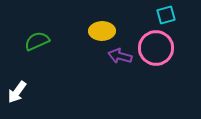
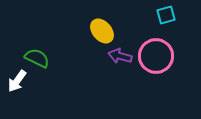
yellow ellipse: rotated 50 degrees clockwise
green semicircle: moved 17 px down; rotated 50 degrees clockwise
pink circle: moved 8 px down
white arrow: moved 11 px up
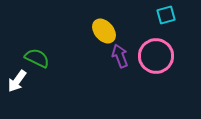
yellow ellipse: moved 2 px right
purple arrow: rotated 55 degrees clockwise
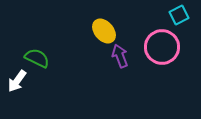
cyan square: moved 13 px right; rotated 12 degrees counterclockwise
pink circle: moved 6 px right, 9 px up
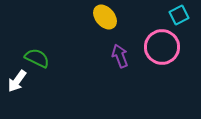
yellow ellipse: moved 1 px right, 14 px up
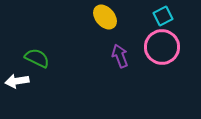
cyan square: moved 16 px left, 1 px down
white arrow: rotated 45 degrees clockwise
